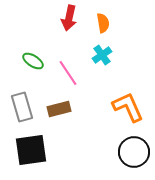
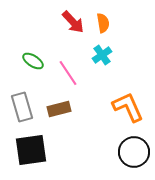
red arrow: moved 4 px right, 4 px down; rotated 55 degrees counterclockwise
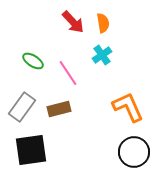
gray rectangle: rotated 52 degrees clockwise
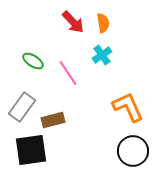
brown rectangle: moved 6 px left, 11 px down
black circle: moved 1 px left, 1 px up
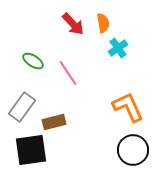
red arrow: moved 2 px down
cyan cross: moved 16 px right, 7 px up
brown rectangle: moved 1 px right, 2 px down
black circle: moved 1 px up
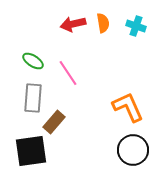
red arrow: rotated 120 degrees clockwise
cyan cross: moved 18 px right, 22 px up; rotated 36 degrees counterclockwise
gray rectangle: moved 11 px right, 9 px up; rotated 32 degrees counterclockwise
brown rectangle: rotated 35 degrees counterclockwise
black square: moved 1 px down
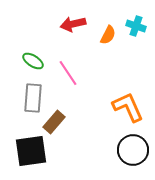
orange semicircle: moved 5 px right, 12 px down; rotated 36 degrees clockwise
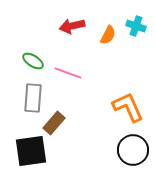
red arrow: moved 1 px left, 2 px down
pink line: rotated 36 degrees counterclockwise
brown rectangle: moved 1 px down
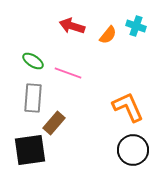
red arrow: rotated 30 degrees clockwise
orange semicircle: rotated 12 degrees clockwise
black square: moved 1 px left, 1 px up
